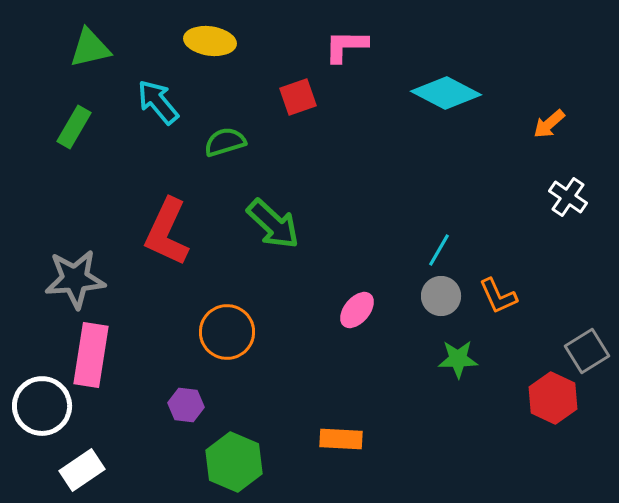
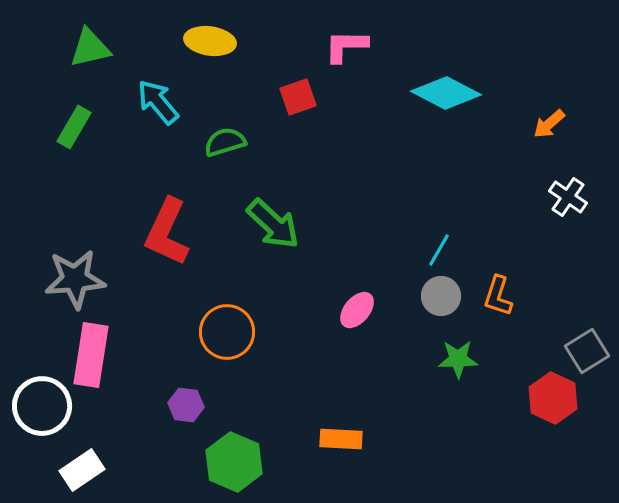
orange L-shape: rotated 42 degrees clockwise
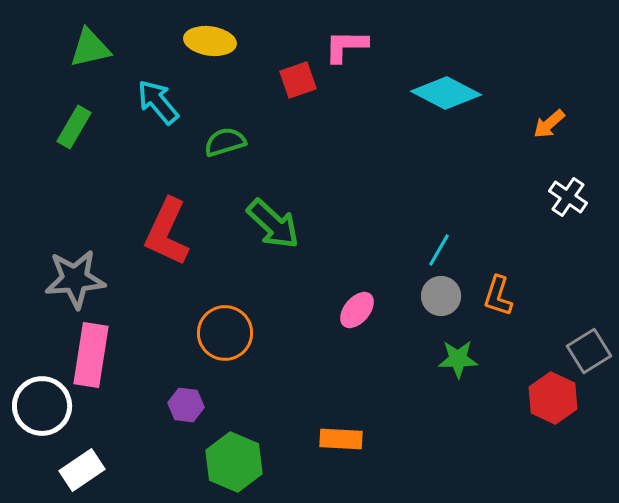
red square: moved 17 px up
orange circle: moved 2 px left, 1 px down
gray square: moved 2 px right
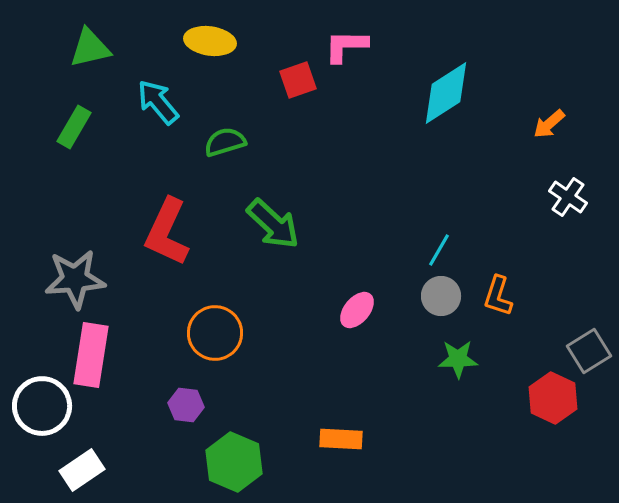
cyan diamond: rotated 60 degrees counterclockwise
orange circle: moved 10 px left
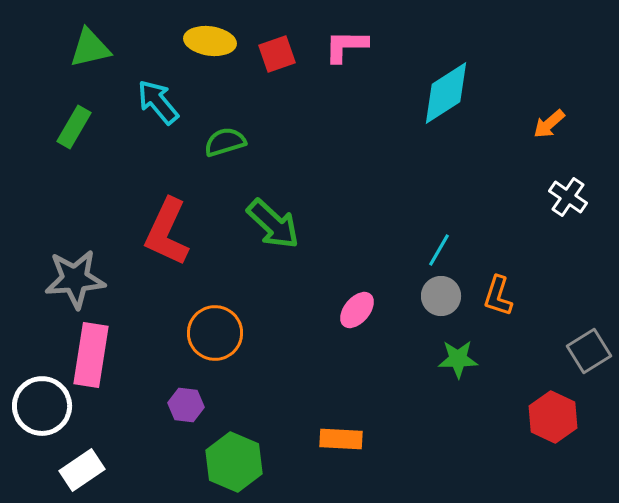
red square: moved 21 px left, 26 px up
red hexagon: moved 19 px down
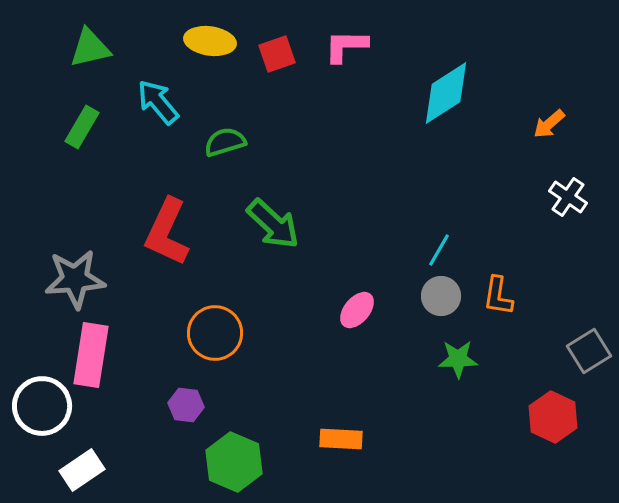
green rectangle: moved 8 px right
orange L-shape: rotated 9 degrees counterclockwise
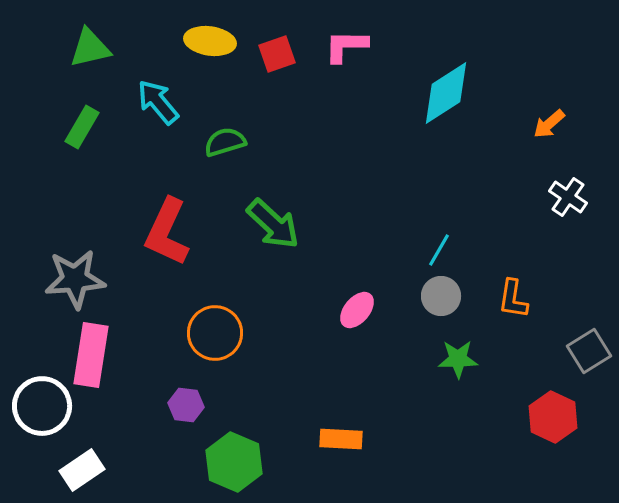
orange L-shape: moved 15 px right, 3 px down
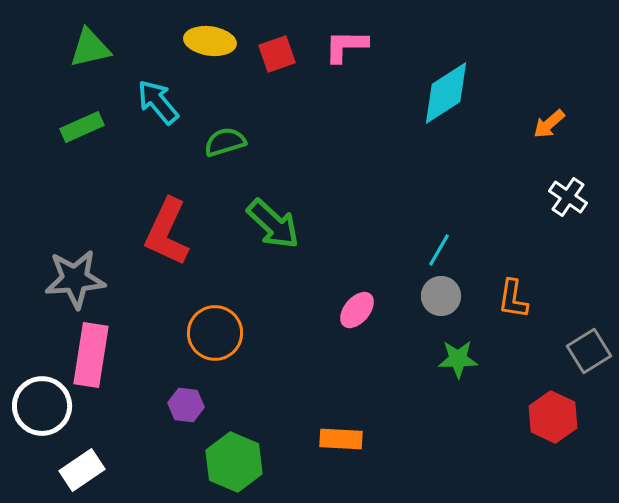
green rectangle: rotated 36 degrees clockwise
